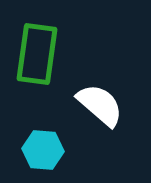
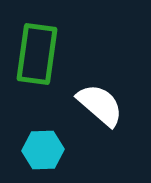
cyan hexagon: rotated 6 degrees counterclockwise
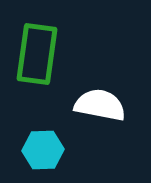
white semicircle: rotated 30 degrees counterclockwise
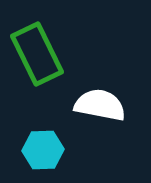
green rectangle: rotated 34 degrees counterclockwise
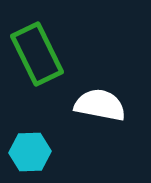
cyan hexagon: moved 13 px left, 2 px down
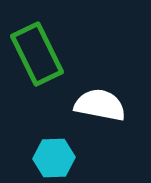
cyan hexagon: moved 24 px right, 6 px down
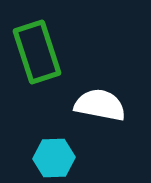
green rectangle: moved 2 px up; rotated 8 degrees clockwise
